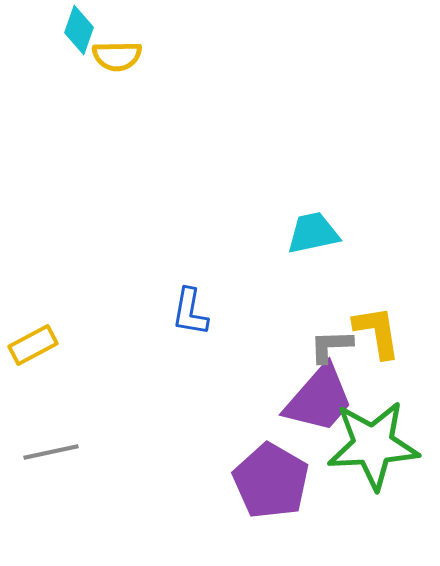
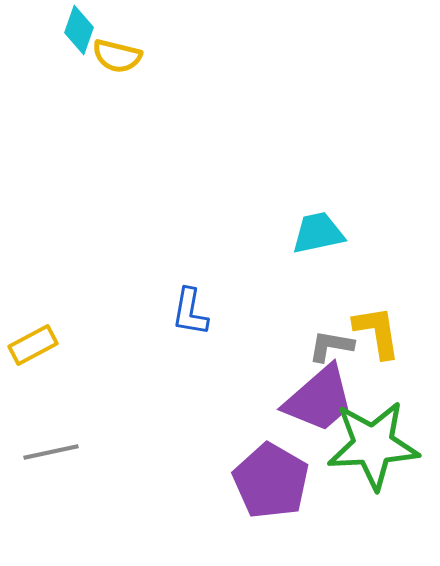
yellow semicircle: rotated 15 degrees clockwise
cyan trapezoid: moved 5 px right
gray L-shape: rotated 12 degrees clockwise
purple trapezoid: rotated 8 degrees clockwise
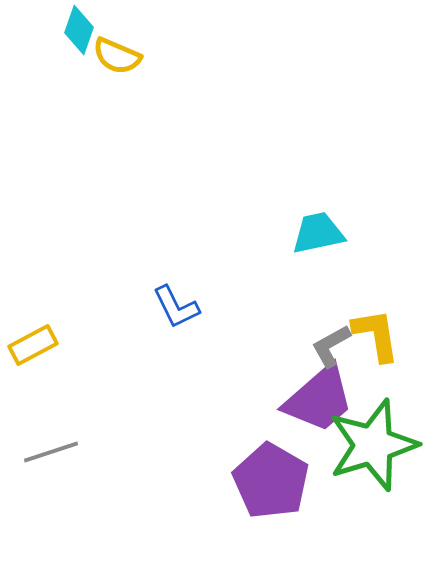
yellow semicircle: rotated 9 degrees clockwise
blue L-shape: moved 14 px left, 5 px up; rotated 36 degrees counterclockwise
yellow L-shape: moved 1 px left, 3 px down
gray L-shape: rotated 39 degrees counterclockwise
green star: rotated 14 degrees counterclockwise
gray line: rotated 6 degrees counterclockwise
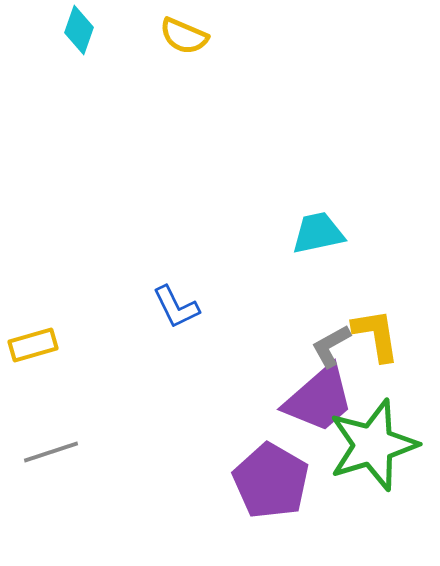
yellow semicircle: moved 67 px right, 20 px up
yellow rectangle: rotated 12 degrees clockwise
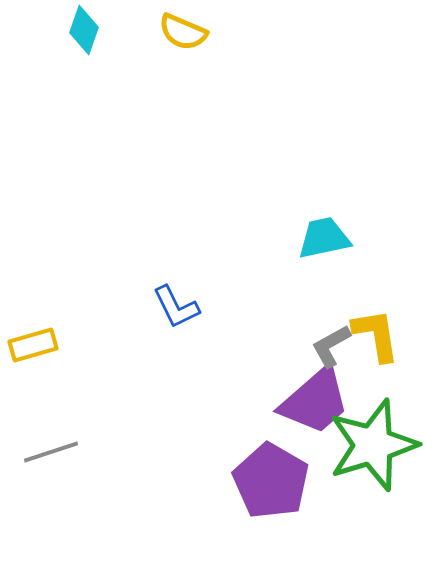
cyan diamond: moved 5 px right
yellow semicircle: moved 1 px left, 4 px up
cyan trapezoid: moved 6 px right, 5 px down
purple trapezoid: moved 4 px left, 2 px down
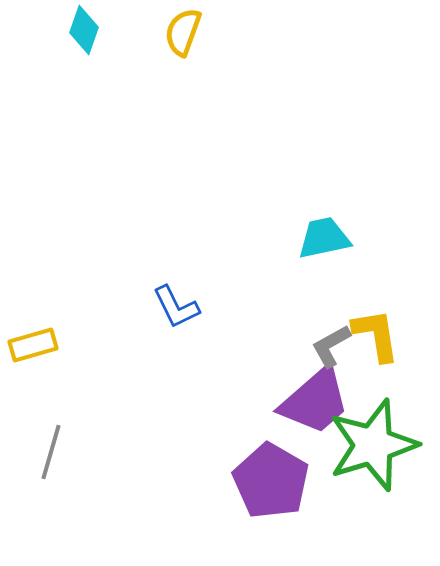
yellow semicircle: rotated 87 degrees clockwise
gray line: rotated 56 degrees counterclockwise
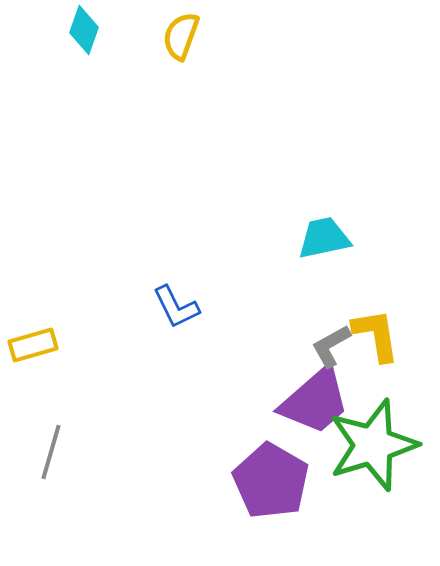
yellow semicircle: moved 2 px left, 4 px down
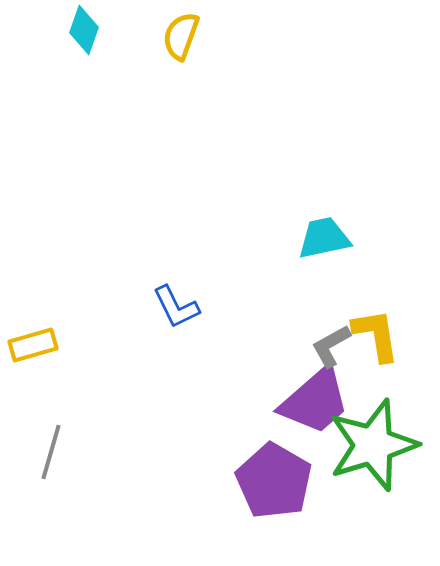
purple pentagon: moved 3 px right
